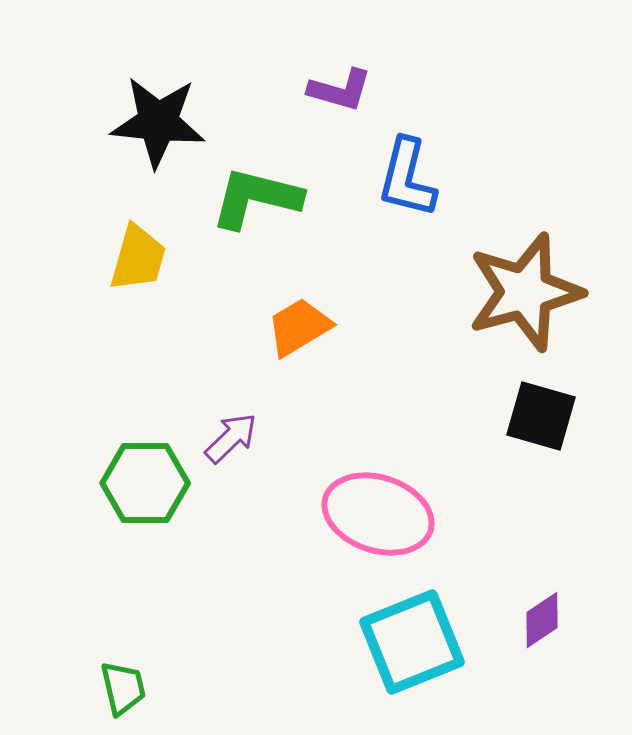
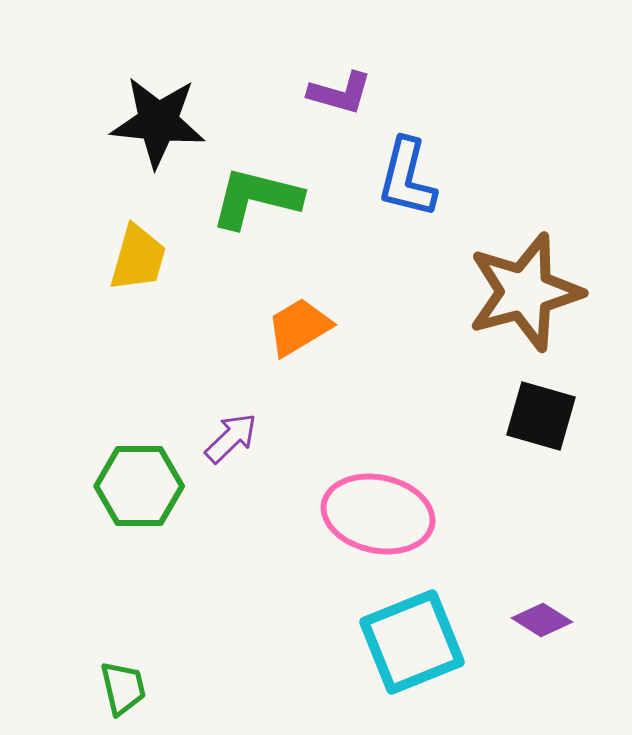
purple L-shape: moved 3 px down
green hexagon: moved 6 px left, 3 px down
pink ellipse: rotated 6 degrees counterclockwise
purple diamond: rotated 66 degrees clockwise
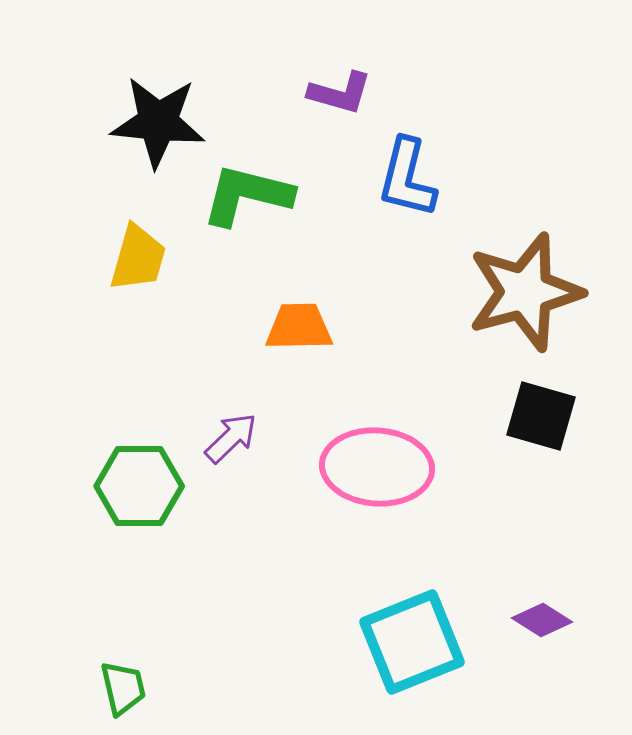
green L-shape: moved 9 px left, 3 px up
orange trapezoid: rotated 30 degrees clockwise
pink ellipse: moved 1 px left, 47 px up; rotated 8 degrees counterclockwise
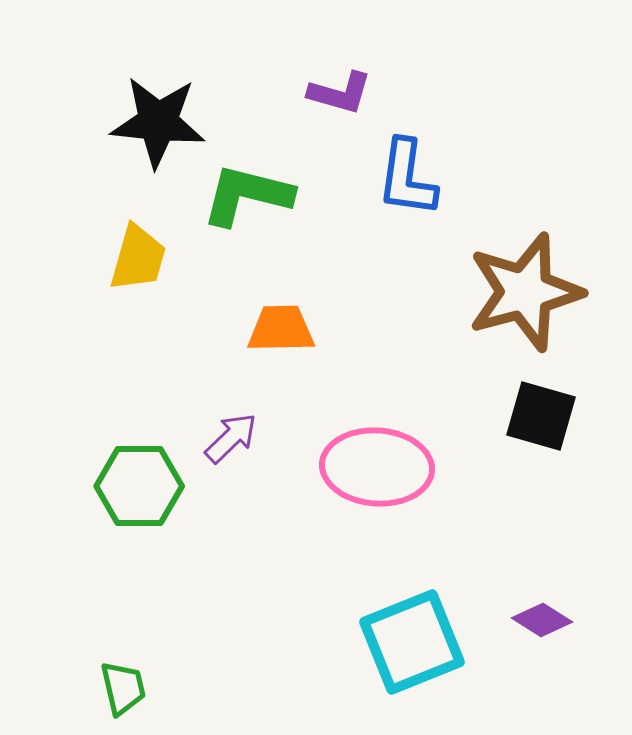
blue L-shape: rotated 6 degrees counterclockwise
orange trapezoid: moved 18 px left, 2 px down
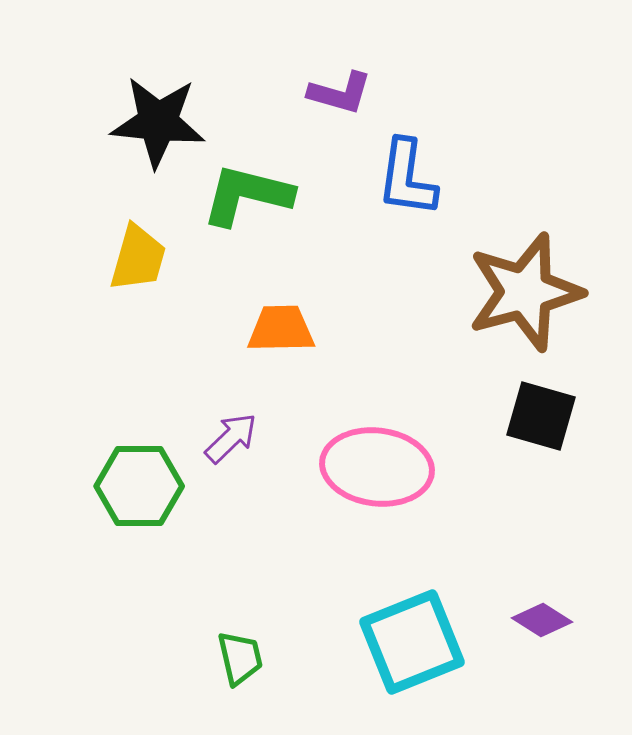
pink ellipse: rotated 3 degrees clockwise
green trapezoid: moved 117 px right, 30 px up
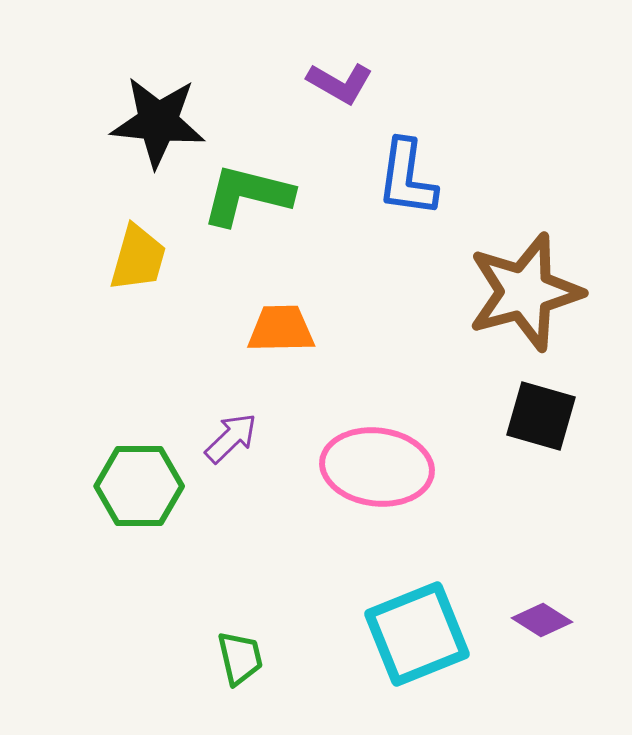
purple L-shape: moved 10 px up; rotated 14 degrees clockwise
cyan square: moved 5 px right, 8 px up
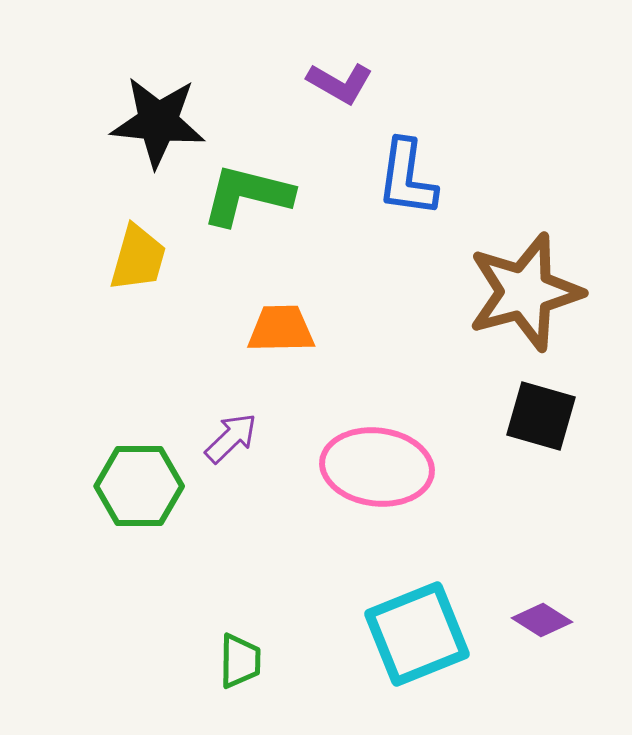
green trapezoid: moved 3 px down; rotated 14 degrees clockwise
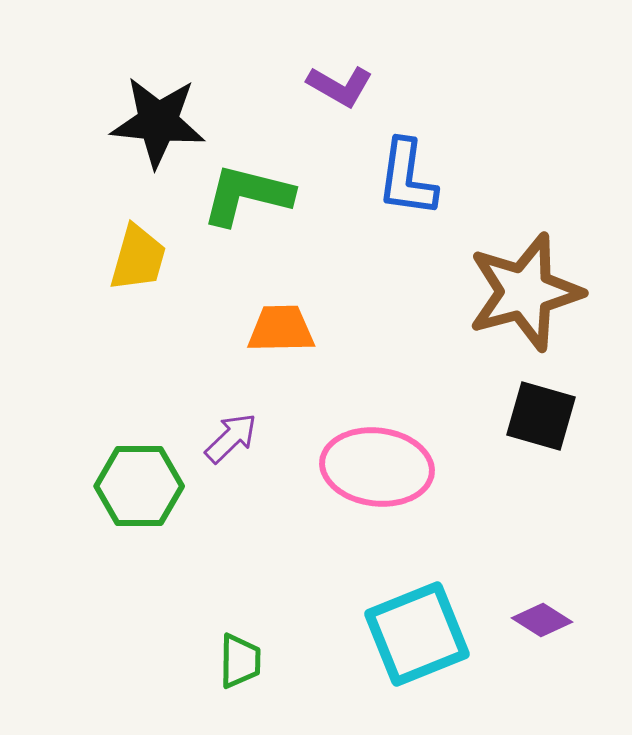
purple L-shape: moved 3 px down
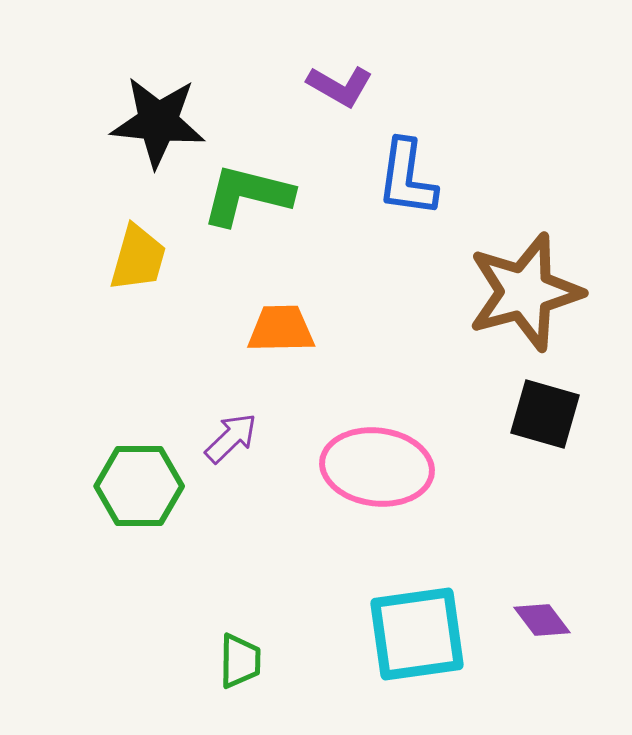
black square: moved 4 px right, 2 px up
purple diamond: rotated 20 degrees clockwise
cyan square: rotated 14 degrees clockwise
